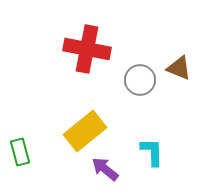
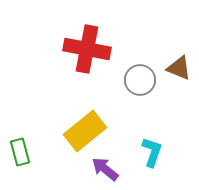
cyan L-shape: rotated 20 degrees clockwise
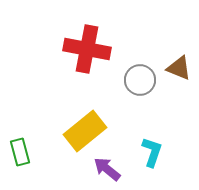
purple arrow: moved 2 px right
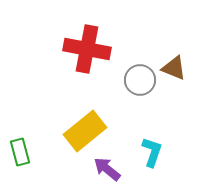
brown triangle: moved 5 px left
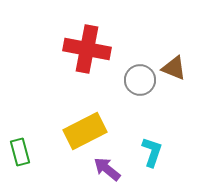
yellow rectangle: rotated 12 degrees clockwise
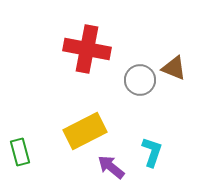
purple arrow: moved 4 px right, 2 px up
